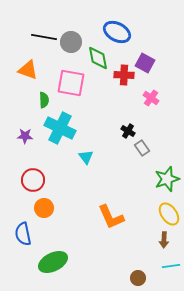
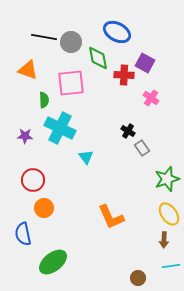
pink square: rotated 16 degrees counterclockwise
green ellipse: rotated 12 degrees counterclockwise
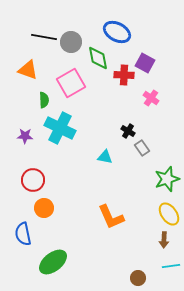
pink square: rotated 24 degrees counterclockwise
cyan triangle: moved 19 px right; rotated 42 degrees counterclockwise
